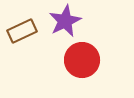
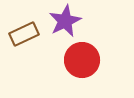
brown rectangle: moved 2 px right, 3 px down
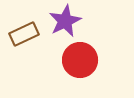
red circle: moved 2 px left
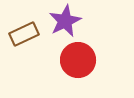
red circle: moved 2 px left
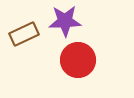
purple star: rotated 24 degrees clockwise
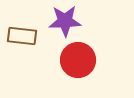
brown rectangle: moved 2 px left, 2 px down; rotated 32 degrees clockwise
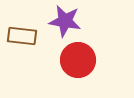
purple star: rotated 12 degrees clockwise
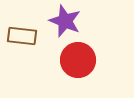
purple star: rotated 12 degrees clockwise
